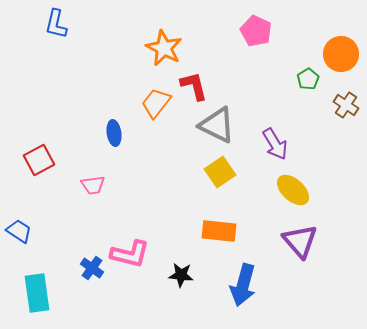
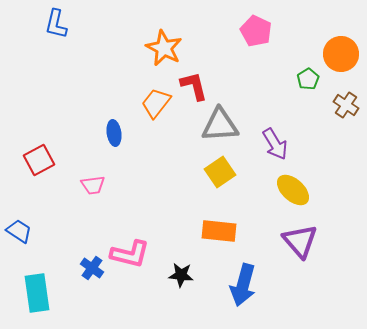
gray triangle: moved 3 px right; rotated 30 degrees counterclockwise
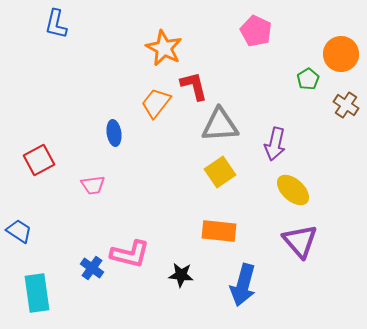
purple arrow: rotated 44 degrees clockwise
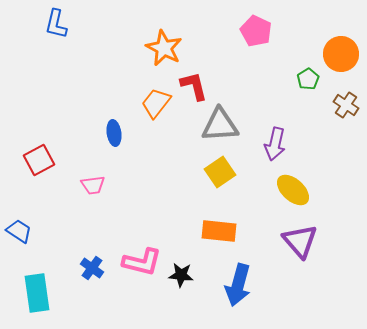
pink L-shape: moved 12 px right, 8 px down
blue arrow: moved 5 px left
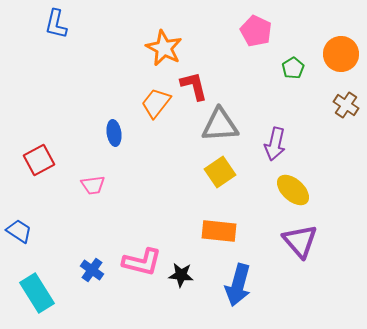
green pentagon: moved 15 px left, 11 px up
blue cross: moved 2 px down
cyan rectangle: rotated 24 degrees counterclockwise
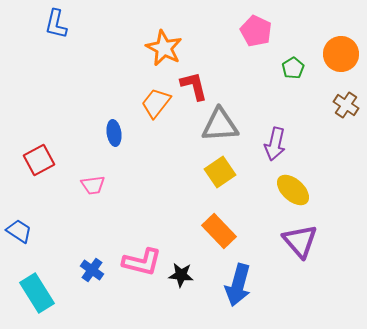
orange rectangle: rotated 40 degrees clockwise
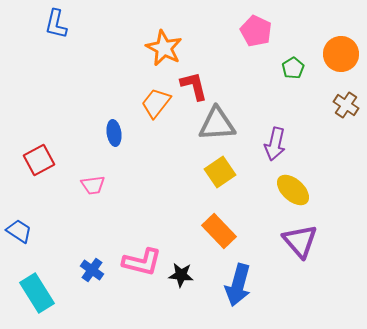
gray triangle: moved 3 px left, 1 px up
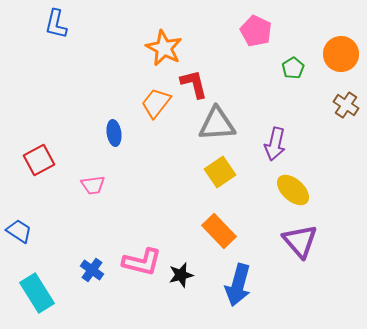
red L-shape: moved 2 px up
black star: rotated 20 degrees counterclockwise
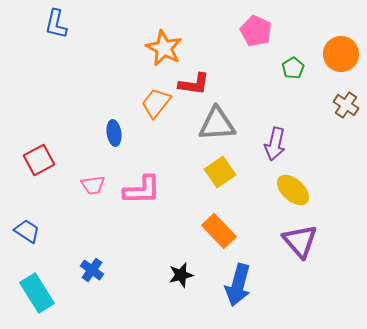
red L-shape: rotated 112 degrees clockwise
blue trapezoid: moved 8 px right
pink L-shape: moved 72 px up; rotated 15 degrees counterclockwise
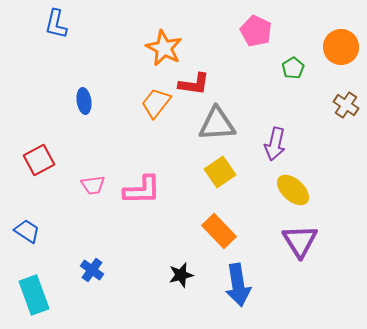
orange circle: moved 7 px up
blue ellipse: moved 30 px left, 32 px up
purple triangle: rotated 9 degrees clockwise
blue arrow: rotated 24 degrees counterclockwise
cyan rectangle: moved 3 px left, 2 px down; rotated 12 degrees clockwise
